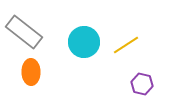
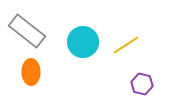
gray rectangle: moved 3 px right, 1 px up
cyan circle: moved 1 px left
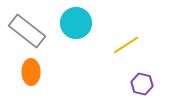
cyan circle: moved 7 px left, 19 px up
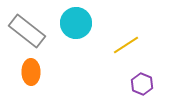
purple hexagon: rotated 10 degrees clockwise
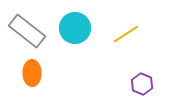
cyan circle: moved 1 px left, 5 px down
yellow line: moved 11 px up
orange ellipse: moved 1 px right, 1 px down
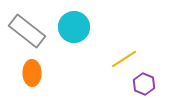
cyan circle: moved 1 px left, 1 px up
yellow line: moved 2 px left, 25 px down
purple hexagon: moved 2 px right
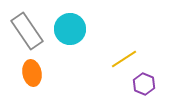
cyan circle: moved 4 px left, 2 px down
gray rectangle: rotated 18 degrees clockwise
orange ellipse: rotated 10 degrees counterclockwise
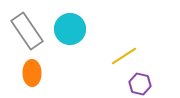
yellow line: moved 3 px up
orange ellipse: rotated 10 degrees clockwise
purple hexagon: moved 4 px left; rotated 10 degrees counterclockwise
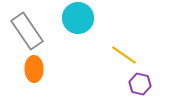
cyan circle: moved 8 px right, 11 px up
yellow line: moved 1 px up; rotated 68 degrees clockwise
orange ellipse: moved 2 px right, 4 px up
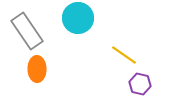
orange ellipse: moved 3 px right
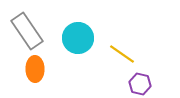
cyan circle: moved 20 px down
yellow line: moved 2 px left, 1 px up
orange ellipse: moved 2 px left
